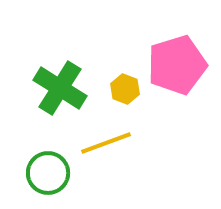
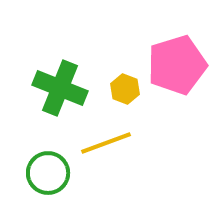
green cross: rotated 10 degrees counterclockwise
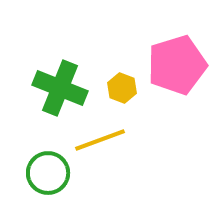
yellow hexagon: moved 3 px left, 1 px up
yellow line: moved 6 px left, 3 px up
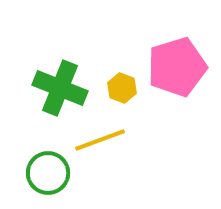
pink pentagon: moved 2 px down
